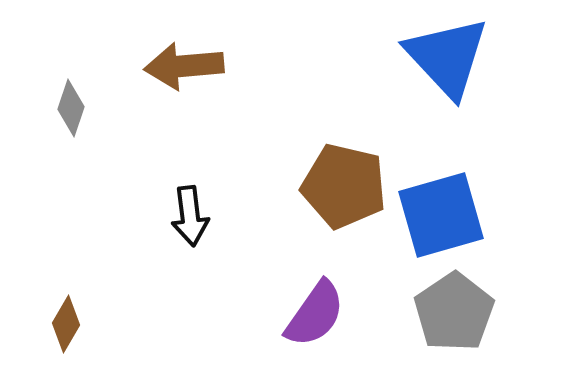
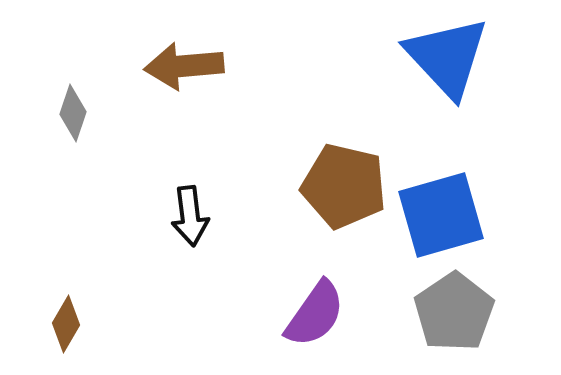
gray diamond: moved 2 px right, 5 px down
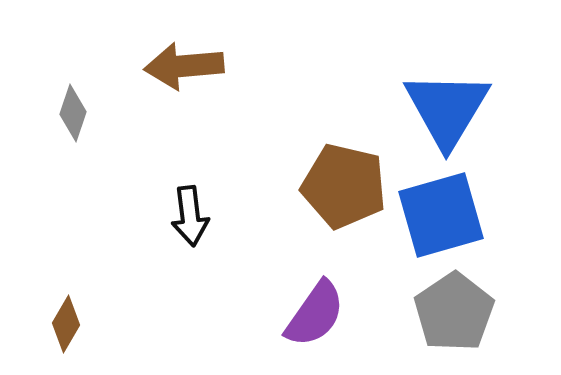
blue triangle: moved 52 px down; rotated 14 degrees clockwise
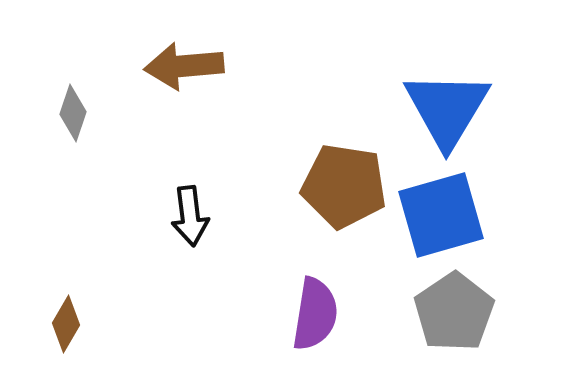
brown pentagon: rotated 4 degrees counterclockwise
purple semicircle: rotated 26 degrees counterclockwise
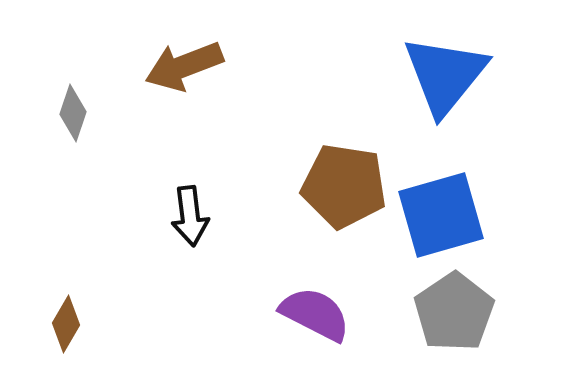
brown arrow: rotated 16 degrees counterclockwise
blue triangle: moved 2 px left, 34 px up; rotated 8 degrees clockwise
purple semicircle: rotated 72 degrees counterclockwise
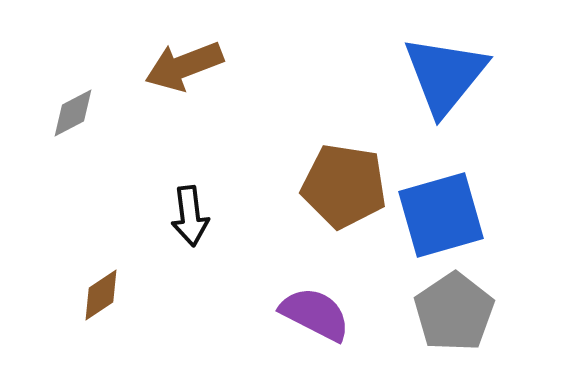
gray diamond: rotated 44 degrees clockwise
brown diamond: moved 35 px right, 29 px up; rotated 26 degrees clockwise
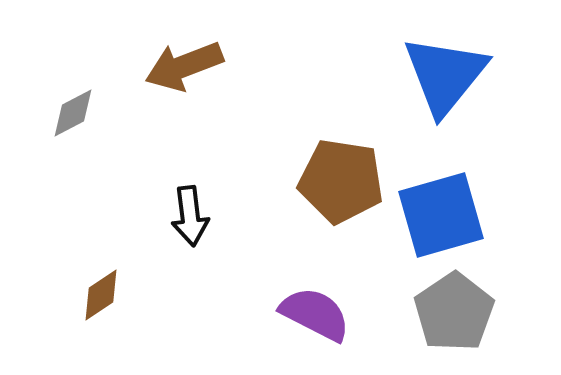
brown pentagon: moved 3 px left, 5 px up
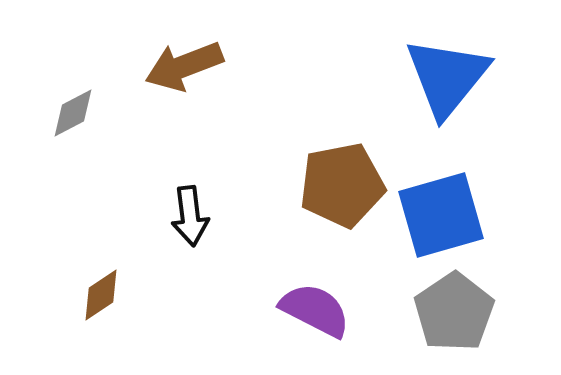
blue triangle: moved 2 px right, 2 px down
brown pentagon: moved 1 px right, 4 px down; rotated 20 degrees counterclockwise
purple semicircle: moved 4 px up
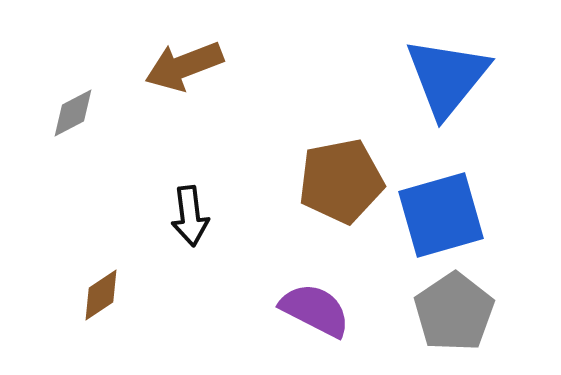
brown pentagon: moved 1 px left, 4 px up
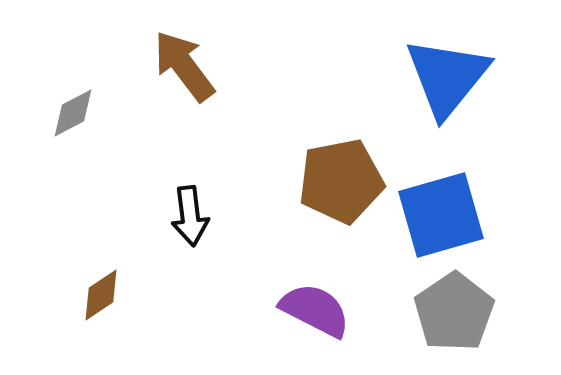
brown arrow: rotated 74 degrees clockwise
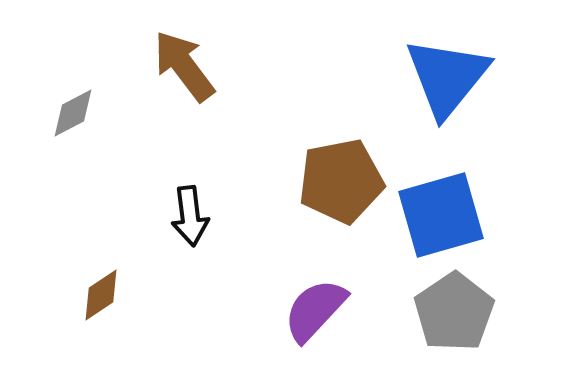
purple semicircle: rotated 74 degrees counterclockwise
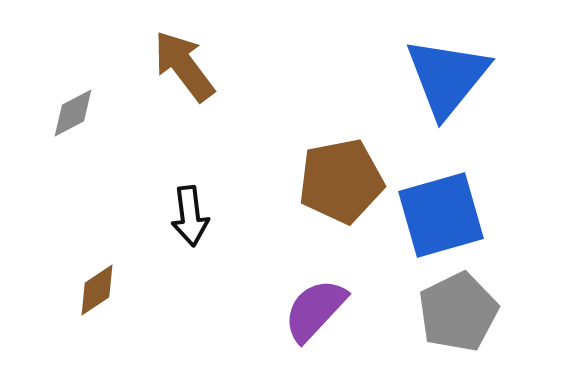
brown diamond: moved 4 px left, 5 px up
gray pentagon: moved 4 px right; rotated 8 degrees clockwise
